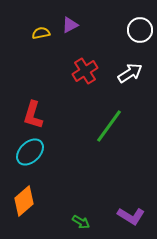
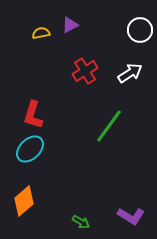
cyan ellipse: moved 3 px up
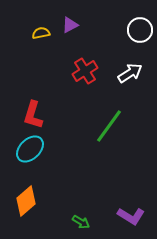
orange diamond: moved 2 px right
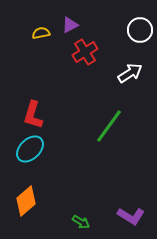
red cross: moved 19 px up
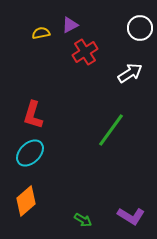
white circle: moved 2 px up
green line: moved 2 px right, 4 px down
cyan ellipse: moved 4 px down
green arrow: moved 2 px right, 2 px up
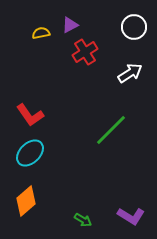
white circle: moved 6 px left, 1 px up
red L-shape: moved 3 px left; rotated 52 degrees counterclockwise
green line: rotated 9 degrees clockwise
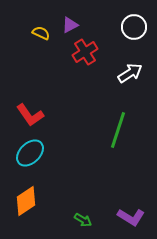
yellow semicircle: rotated 36 degrees clockwise
green line: moved 7 px right; rotated 27 degrees counterclockwise
orange diamond: rotated 8 degrees clockwise
purple L-shape: moved 1 px down
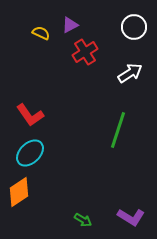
orange diamond: moved 7 px left, 9 px up
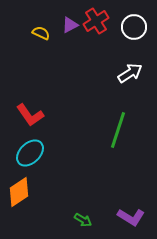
red cross: moved 11 px right, 31 px up
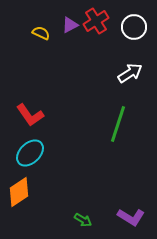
green line: moved 6 px up
